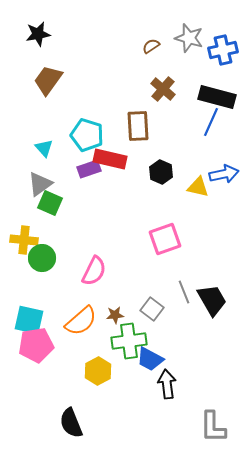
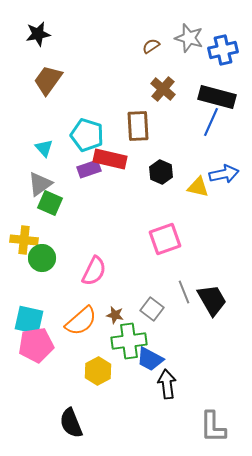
brown star: rotated 18 degrees clockwise
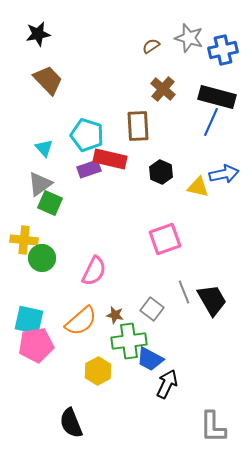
brown trapezoid: rotated 100 degrees clockwise
black arrow: rotated 32 degrees clockwise
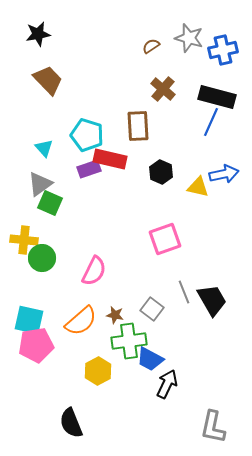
gray L-shape: rotated 12 degrees clockwise
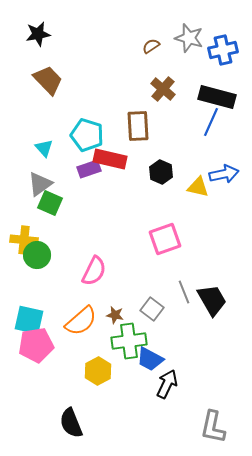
green circle: moved 5 px left, 3 px up
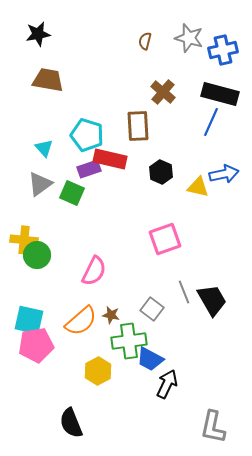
brown semicircle: moved 6 px left, 5 px up; rotated 42 degrees counterclockwise
brown trapezoid: rotated 36 degrees counterclockwise
brown cross: moved 3 px down
black rectangle: moved 3 px right, 3 px up
green square: moved 22 px right, 10 px up
brown star: moved 4 px left
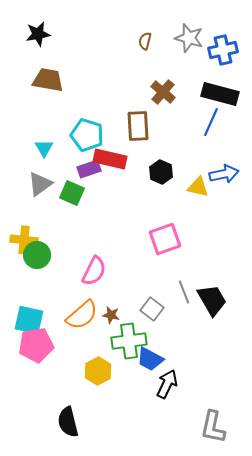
cyan triangle: rotated 12 degrees clockwise
orange semicircle: moved 1 px right, 6 px up
black semicircle: moved 3 px left, 1 px up; rotated 8 degrees clockwise
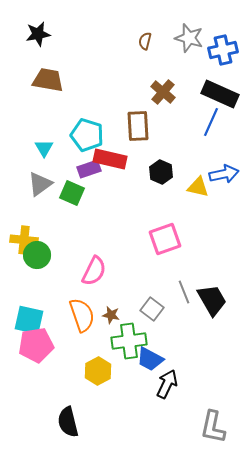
black rectangle: rotated 9 degrees clockwise
orange semicircle: rotated 68 degrees counterclockwise
